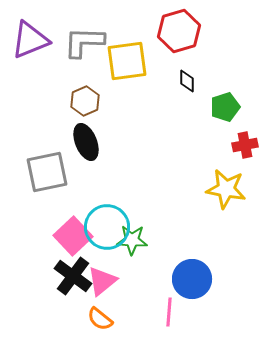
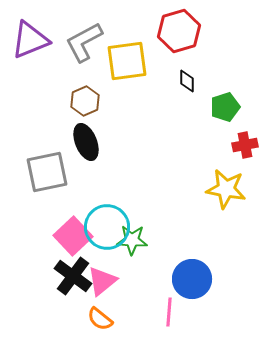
gray L-shape: rotated 30 degrees counterclockwise
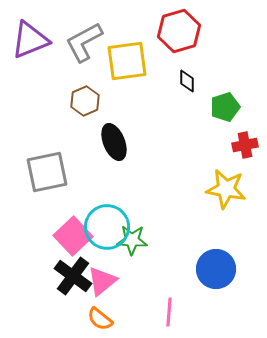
black ellipse: moved 28 px right
blue circle: moved 24 px right, 10 px up
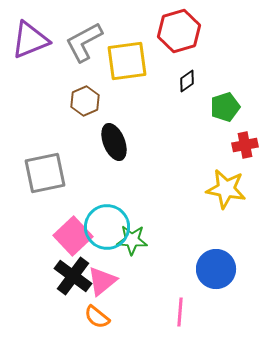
black diamond: rotated 55 degrees clockwise
gray square: moved 2 px left, 1 px down
pink line: moved 11 px right
orange semicircle: moved 3 px left, 2 px up
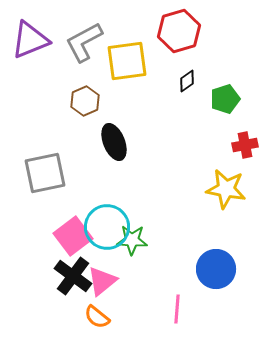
green pentagon: moved 8 px up
pink square: rotated 6 degrees clockwise
pink line: moved 3 px left, 3 px up
